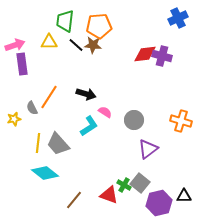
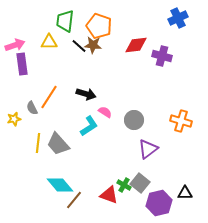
orange pentagon: rotated 25 degrees clockwise
black line: moved 3 px right, 1 px down
red diamond: moved 9 px left, 9 px up
cyan diamond: moved 15 px right, 12 px down; rotated 12 degrees clockwise
black triangle: moved 1 px right, 3 px up
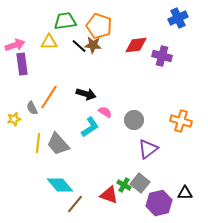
green trapezoid: rotated 75 degrees clockwise
cyan L-shape: moved 1 px right, 1 px down
brown line: moved 1 px right, 4 px down
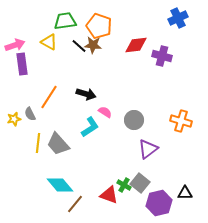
yellow triangle: rotated 30 degrees clockwise
gray semicircle: moved 2 px left, 6 px down
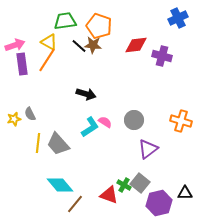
orange line: moved 2 px left, 37 px up
pink semicircle: moved 10 px down
